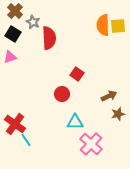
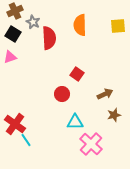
brown cross: rotated 21 degrees clockwise
orange semicircle: moved 23 px left
brown arrow: moved 4 px left, 2 px up
brown star: moved 4 px left, 1 px down
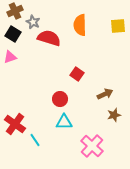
red semicircle: rotated 70 degrees counterclockwise
red circle: moved 2 px left, 5 px down
cyan triangle: moved 11 px left
cyan line: moved 9 px right
pink cross: moved 1 px right, 2 px down
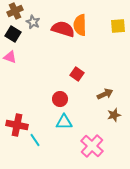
red semicircle: moved 14 px right, 9 px up
pink triangle: rotated 40 degrees clockwise
red cross: moved 2 px right, 1 px down; rotated 25 degrees counterclockwise
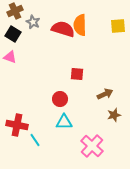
red square: rotated 32 degrees counterclockwise
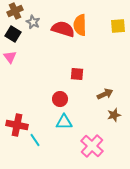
pink triangle: rotated 32 degrees clockwise
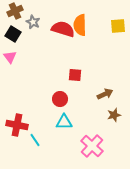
red square: moved 2 px left, 1 px down
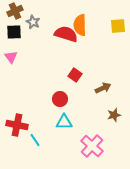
red semicircle: moved 3 px right, 5 px down
black square: moved 1 px right, 2 px up; rotated 35 degrees counterclockwise
pink triangle: moved 1 px right
red square: rotated 32 degrees clockwise
brown arrow: moved 2 px left, 6 px up
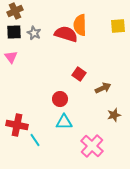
gray star: moved 1 px right, 11 px down
red square: moved 4 px right, 1 px up
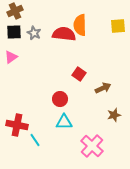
red semicircle: moved 2 px left; rotated 10 degrees counterclockwise
pink triangle: rotated 32 degrees clockwise
